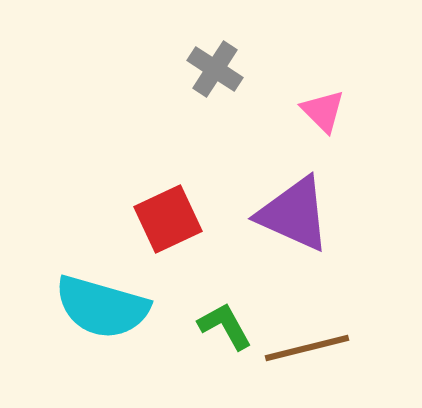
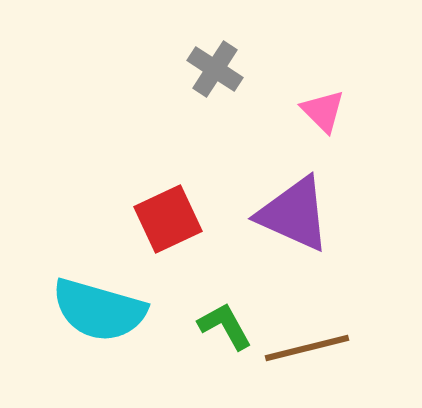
cyan semicircle: moved 3 px left, 3 px down
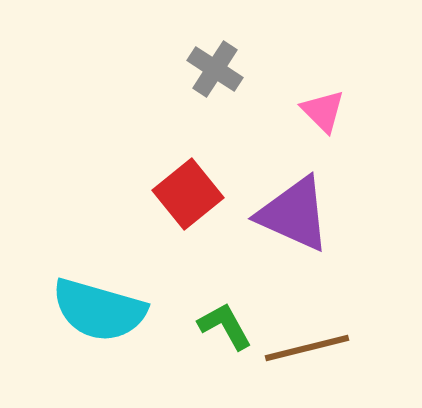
red square: moved 20 px right, 25 px up; rotated 14 degrees counterclockwise
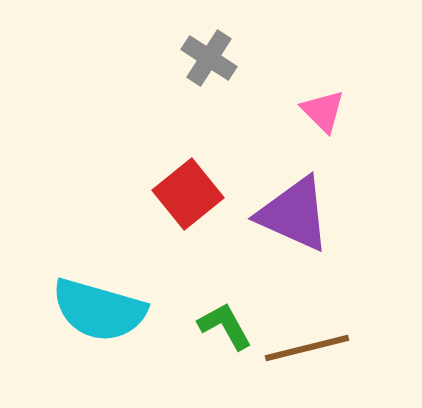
gray cross: moved 6 px left, 11 px up
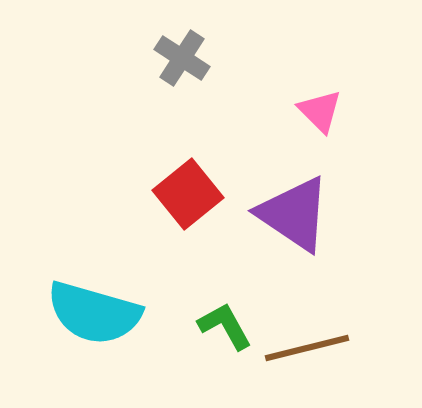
gray cross: moved 27 px left
pink triangle: moved 3 px left
purple triangle: rotated 10 degrees clockwise
cyan semicircle: moved 5 px left, 3 px down
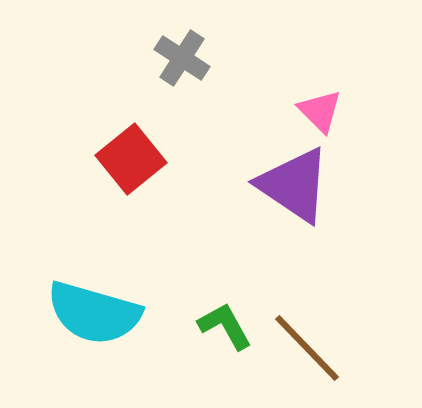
red square: moved 57 px left, 35 px up
purple triangle: moved 29 px up
brown line: rotated 60 degrees clockwise
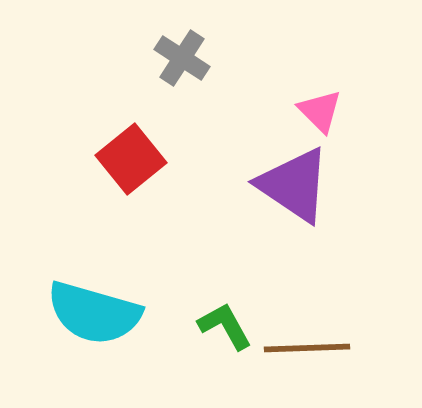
brown line: rotated 48 degrees counterclockwise
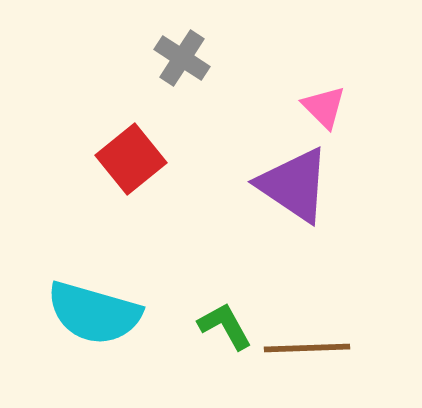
pink triangle: moved 4 px right, 4 px up
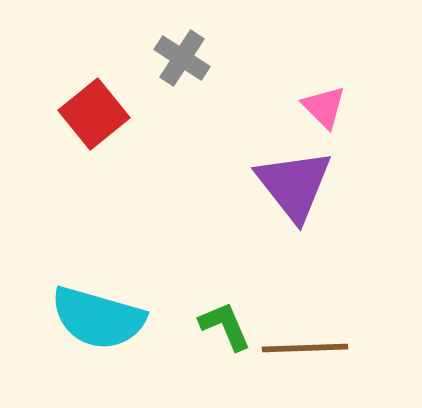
red square: moved 37 px left, 45 px up
purple triangle: rotated 18 degrees clockwise
cyan semicircle: moved 4 px right, 5 px down
green L-shape: rotated 6 degrees clockwise
brown line: moved 2 px left
